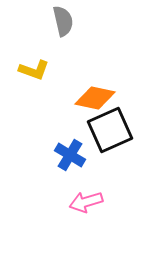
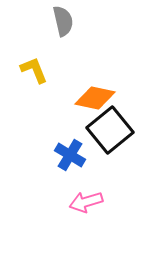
yellow L-shape: rotated 132 degrees counterclockwise
black square: rotated 15 degrees counterclockwise
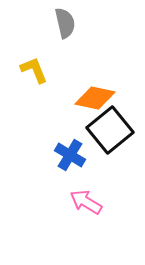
gray semicircle: moved 2 px right, 2 px down
pink arrow: rotated 48 degrees clockwise
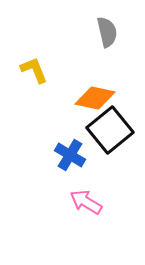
gray semicircle: moved 42 px right, 9 px down
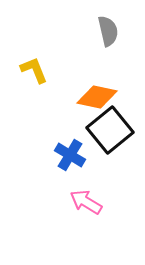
gray semicircle: moved 1 px right, 1 px up
orange diamond: moved 2 px right, 1 px up
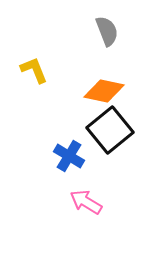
gray semicircle: moved 1 px left; rotated 8 degrees counterclockwise
orange diamond: moved 7 px right, 6 px up
blue cross: moved 1 px left, 1 px down
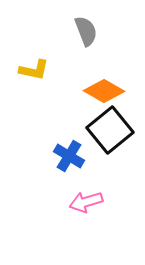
gray semicircle: moved 21 px left
yellow L-shape: rotated 124 degrees clockwise
orange diamond: rotated 18 degrees clockwise
pink arrow: rotated 48 degrees counterclockwise
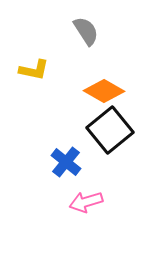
gray semicircle: rotated 12 degrees counterclockwise
blue cross: moved 3 px left, 6 px down; rotated 8 degrees clockwise
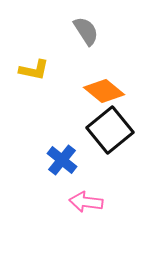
orange diamond: rotated 9 degrees clockwise
blue cross: moved 4 px left, 2 px up
pink arrow: rotated 24 degrees clockwise
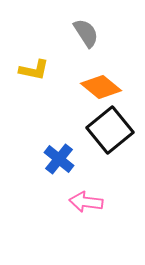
gray semicircle: moved 2 px down
orange diamond: moved 3 px left, 4 px up
blue cross: moved 3 px left, 1 px up
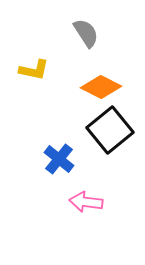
orange diamond: rotated 12 degrees counterclockwise
